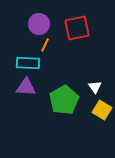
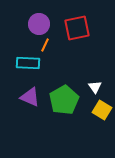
purple triangle: moved 4 px right, 10 px down; rotated 20 degrees clockwise
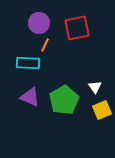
purple circle: moved 1 px up
yellow square: rotated 36 degrees clockwise
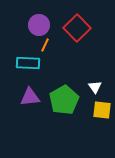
purple circle: moved 2 px down
red square: rotated 32 degrees counterclockwise
purple triangle: rotated 30 degrees counterclockwise
yellow square: rotated 30 degrees clockwise
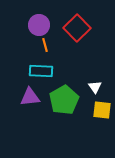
orange line: rotated 40 degrees counterclockwise
cyan rectangle: moved 13 px right, 8 px down
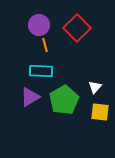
white triangle: rotated 16 degrees clockwise
purple triangle: rotated 25 degrees counterclockwise
yellow square: moved 2 px left, 2 px down
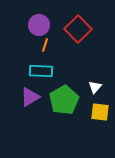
red square: moved 1 px right, 1 px down
orange line: rotated 32 degrees clockwise
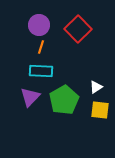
orange line: moved 4 px left, 2 px down
white triangle: moved 1 px right; rotated 16 degrees clockwise
purple triangle: rotated 15 degrees counterclockwise
yellow square: moved 2 px up
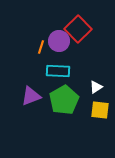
purple circle: moved 20 px right, 16 px down
cyan rectangle: moved 17 px right
purple triangle: moved 1 px right, 1 px up; rotated 25 degrees clockwise
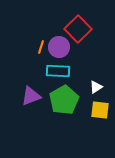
purple circle: moved 6 px down
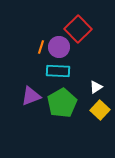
green pentagon: moved 2 px left, 3 px down
yellow square: rotated 36 degrees clockwise
